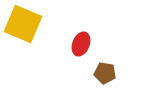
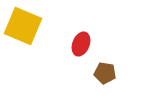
yellow square: moved 2 px down
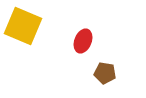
red ellipse: moved 2 px right, 3 px up
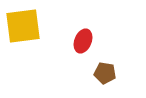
yellow square: rotated 30 degrees counterclockwise
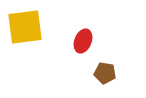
yellow square: moved 2 px right, 1 px down
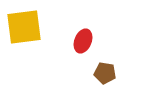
yellow square: moved 1 px left
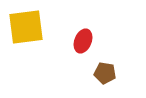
yellow square: moved 2 px right
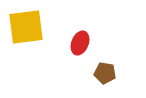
red ellipse: moved 3 px left, 2 px down
